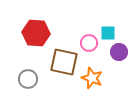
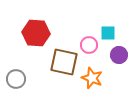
pink circle: moved 2 px down
purple circle: moved 3 px down
gray circle: moved 12 px left
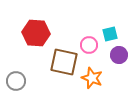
cyan square: moved 2 px right, 1 px down; rotated 14 degrees counterclockwise
gray circle: moved 2 px down
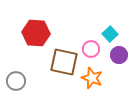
cyan square: rotated 28 degrees counterclockwise
pink circle: moved 2 px right, 4 px down
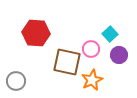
brown square: moved 3 px right
orange star: moved 2 px down; rotated 25 degrees clockwise
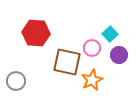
pink circle: moved 1 px right, 1 px up
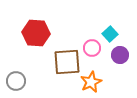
purple circle: moved 1 px right
brown square: rotated 16 degrees counterclockwise
orange star: moved 1 px left, 2 px down
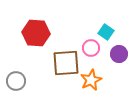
cyan square: moved 4 px left, 2 px up; rotated 14 degrees counterclockwise
pink circle: moved 1 px left
purple circle: moved 1 px left, 1 px up
brown square: moved 1 px left, 1 px down
orange star: moved 2 px up
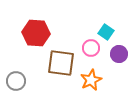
brown square: moved 5 px left; rotated 12 degrees clockwise
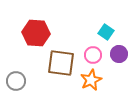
pink circle: moved 2 px right, 7 px down
